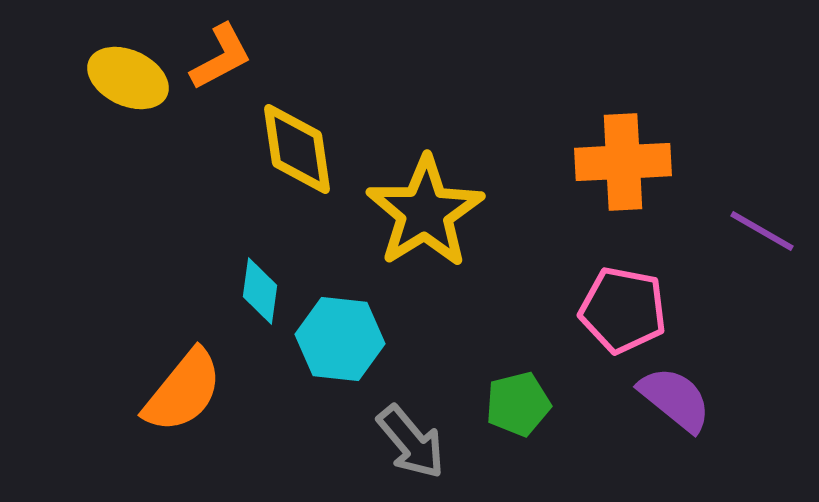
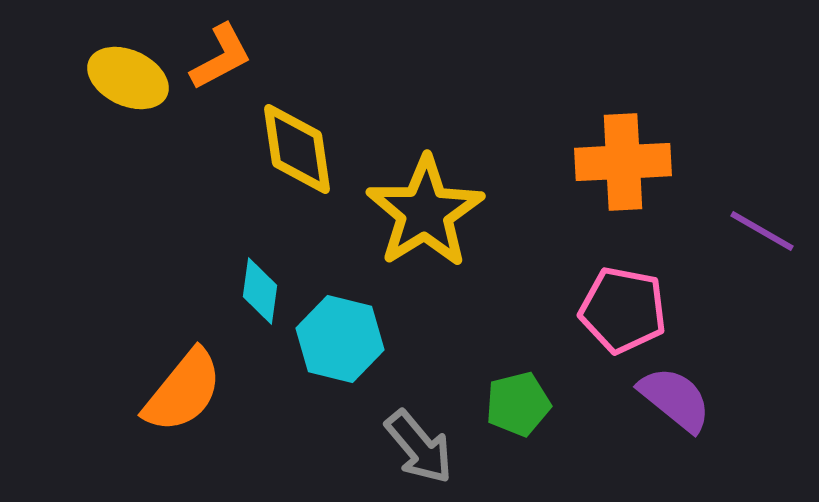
cyan hexagon: rotated 8 degrees clockwise
gray arrow: moved 8 px right, 5 px down
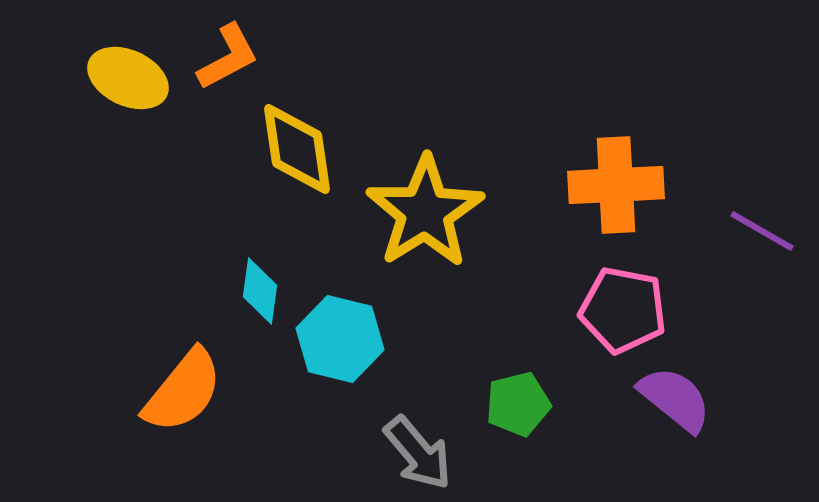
orange L-shape: moved 7 px right
orange cross: moved 7 px left, 23 px down
gray arrow: moved 1 px left, 6 px down
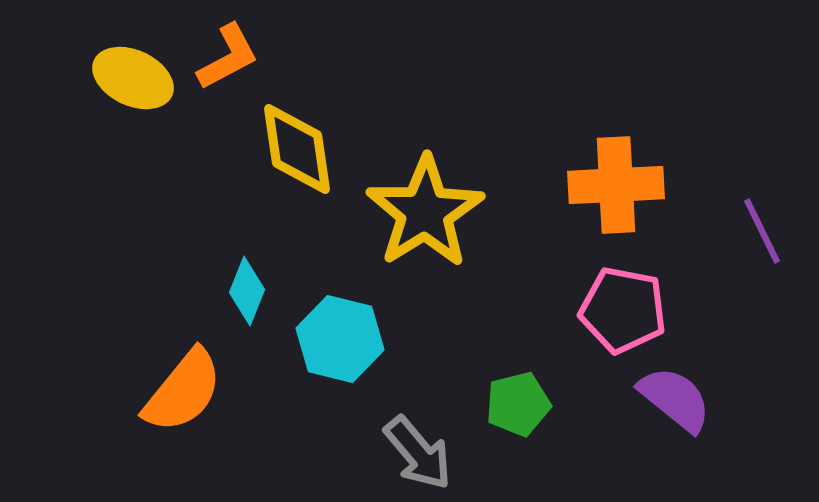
yellow ellipse: moved 5 px right
purple line: rotated 34 degrees clockwise
cyan diamond: moved 13 px left; rotated 14 degrees clockwise
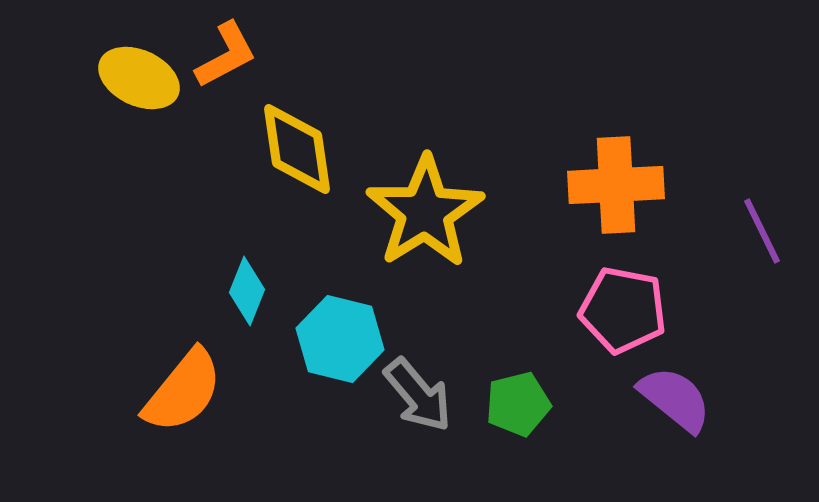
orange L-shape: moved 2 px left, 2 px up
yellow ellipse: moved 6 px right
gray arrow: moved 58 px up
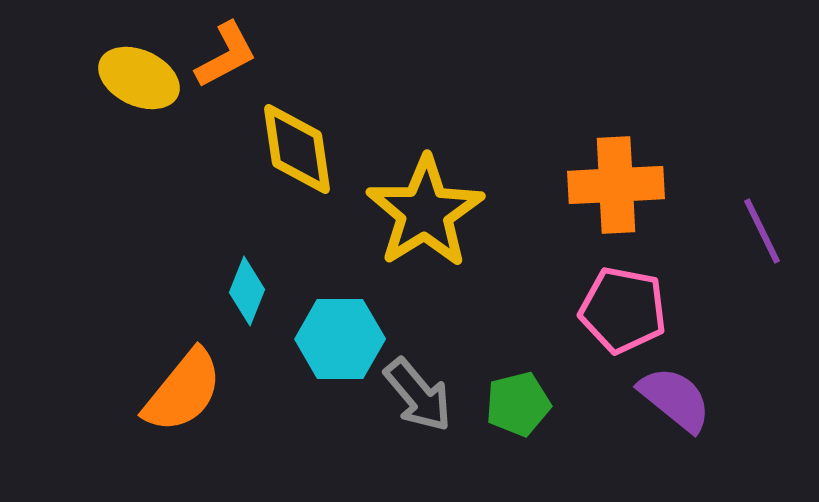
cyan hexagon: rotated 14 degrees counterclockwise
